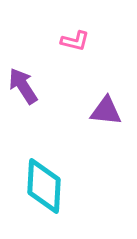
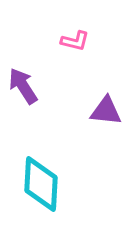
cyan diamond: moved 3 px left, 2 px up
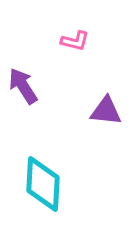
cyan diamond: moved 2 px right
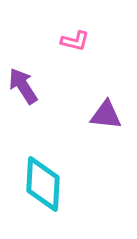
purple triangle: moved 4 px down
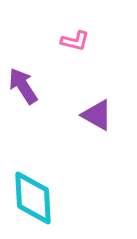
purple triangle: moved 9 px left; rotated 24 degrees clockwise
cyan diamond: moved 10 px left, 14 px down; rotated 6 degrees counterclockwise
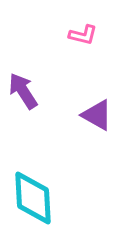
pink L-shape: moved 8 px right, 6 px up
purple arrow: moved 5 px down
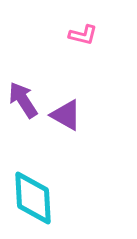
purple arrow: moved 9 px down
purple triangle: moved 31 px left
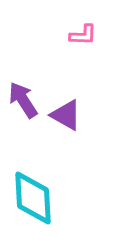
pink L-shape: rotated 12 degrees counterclockwise
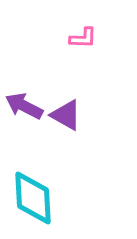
pink L-shape: moved 3 px down
purple arrow: moved 1 px right, 6 px down; rotated 30 degrees counterclockwise
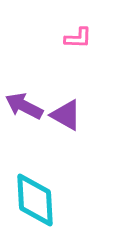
pink L-shape: moved 5 px left
cyan diamond: moved 2 px right, 2 px down
